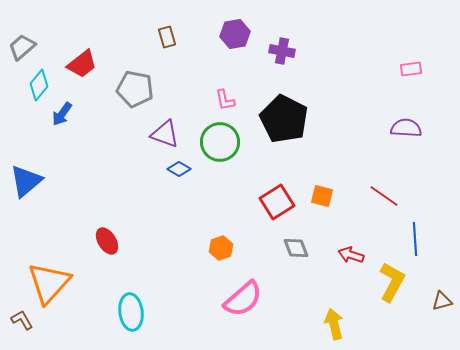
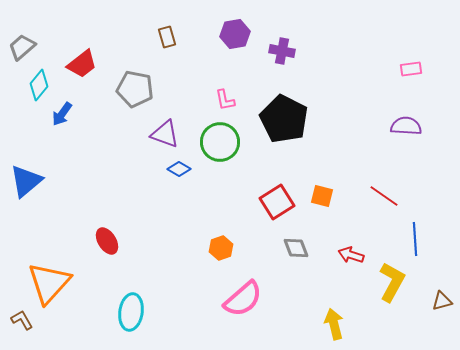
purple semicircle: moved 2 px up
cyan ellipse: rotated 15 degrees clockwise
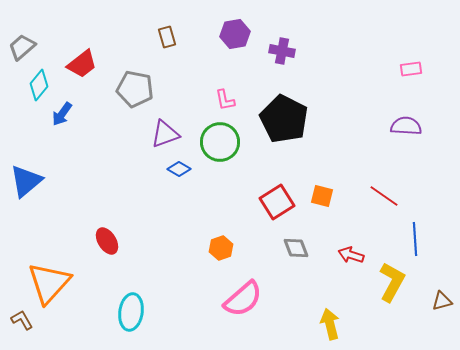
purple triangle: rotated 40 degrees counterclockwise
yellow arrow: moved 4 px left
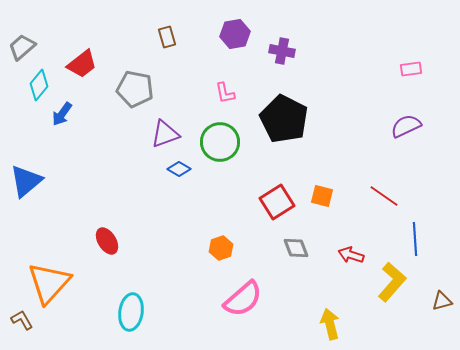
pink L-shape: moved 7 px up
purple semicircle: rotated 28 degrees counterclockwise
yellow L-shape: rotated 12 degrees clockwise
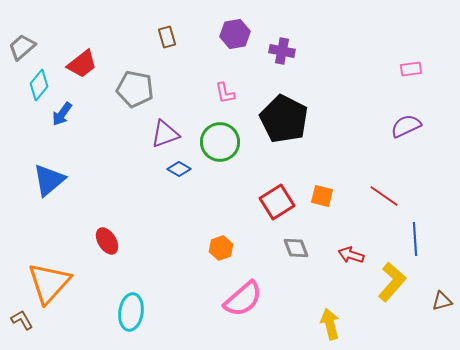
blue triangle: moved 23 px right, 1 px up
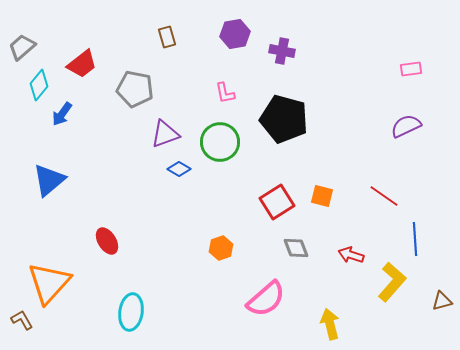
black pentagon: rotated 12 degrees counterclockwise
pink semicircle: moved 23 px right
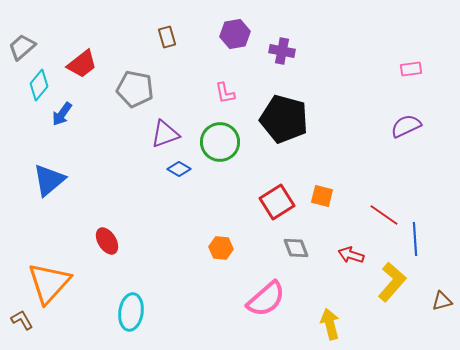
red line: moved 19 px down
orange hexagon: rotated 25 degrees clockwise
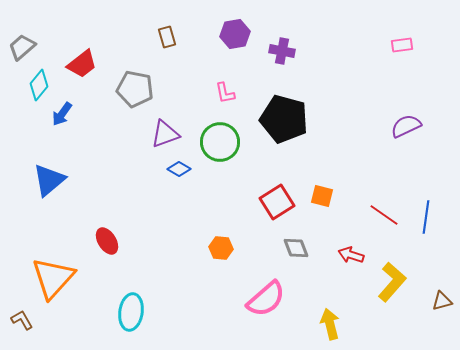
pink rectangle: moved 9 px left, 24 px up
blue line: moved 11 px right, 22 px up; rotated 12 degrees clockwise
orange triangle: moved 4 px right, 5 px up
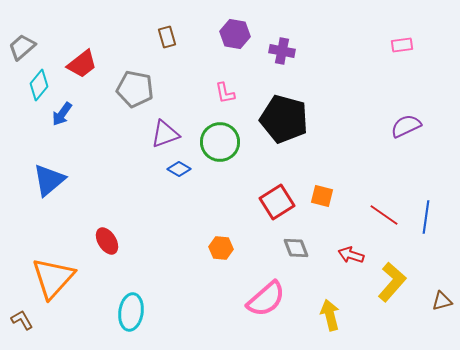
purple hexagon: rotated 20 degrees clockwise
yellow arrow: moved 9 px up
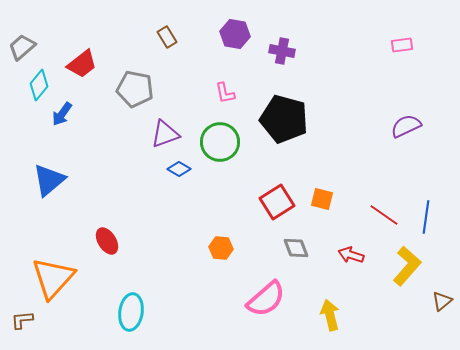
brown rectangle: rotated 15 degrees counterclockwise
orange square: moved 3 px down
yellow L-shape: moved 15 px right, 16 px up
brown triangle: rotated 25 degrees counterclockwise
brown L-shape: rotated 65 degrees counterclockwise
